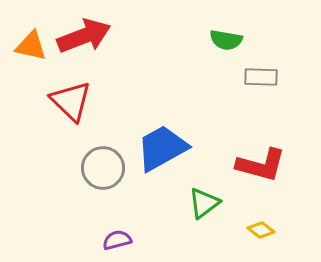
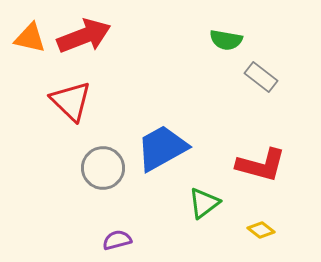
orange triangle: moved 1 px left, 8 px up
gray rectangle: rotated 36 degrees clockwise
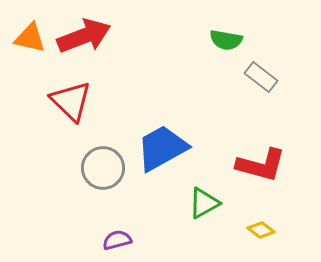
green triangle: rotated 8 degrees clockwise
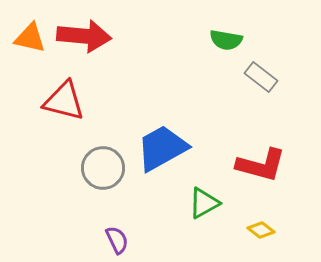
red arrow: rotated 26 degrees clockwise
red triangle: moved 7 px left; rotated 30 degrees counterclockwise
purple semicircle: rotated 80 degrees clockwise
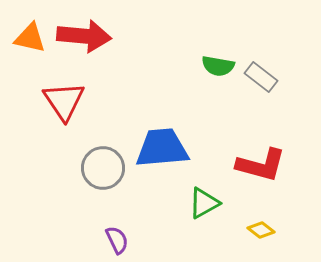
green semicircle: moved 8 px left, 26 px down
red triangle: rotated 42 degrees clockwise
blue trapezoid: rotated 24 degrees clockwise
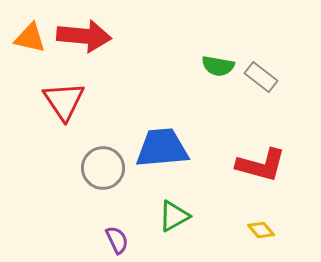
green triangle: moved 30 px left, 13 px down
yellow diamond: rotated 12 degrees clockwise
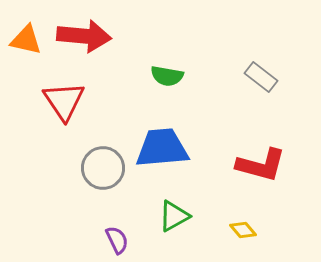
orange triangle: moved 4 px left, 2 px down
green semicircle: moved 51 px left, 10 px down
yellow diamond: moved 18 px left
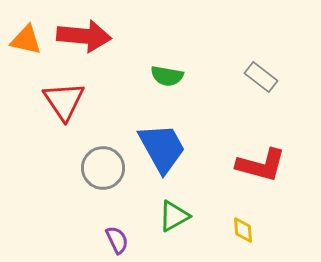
blue trapezoid: rotated 66 degrees clockwise
yellow diamond: rotated 36 degrees clockwise
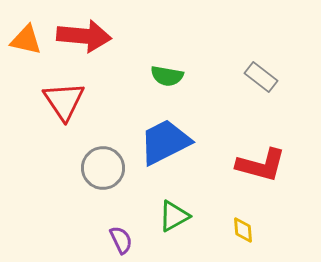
blue trapezoid: moved 3 px right, 6 px up; rotated 88 degrees counterclockwise
purple semicircle: moved 4 px right
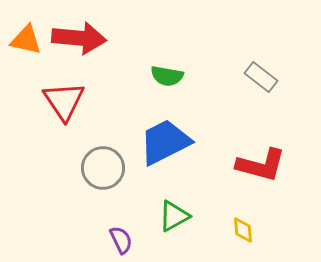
red arrow: moved 5 px left, 2 px down
